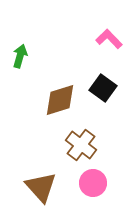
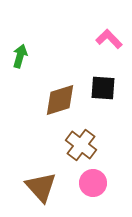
black square: rotated 32 degrees counterclockwise
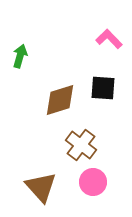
pink circle: moved 1 px up
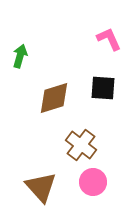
pink L-shape: rotated 20 degrees clockwise
brown diamond: moved 6 px left, 2 px up
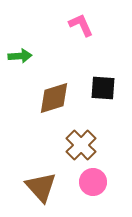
pink L-shape: moved 28 px left, 14 px up
green arrow: rotated 70 degrees clockwise
brown cross: rotated 8 degrees clockwise
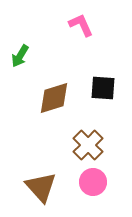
green arrow: rotated 125 degrees clockwise
brown cross: moved 7 px right
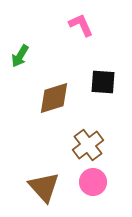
black square: moved 6 px up
brown cross: rotated 8 degrees clockwise
brown triangle: moved 3 px right
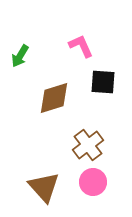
pink L-shape: moved 21 px down
